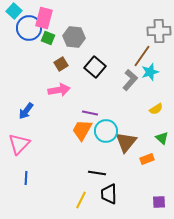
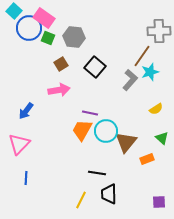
pink rectangle: rotated 70 degrees counterclockwise
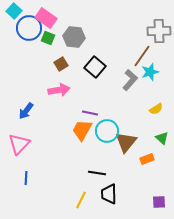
pink rectangle: moved 2 px right
cyan circle: moved 1 px right
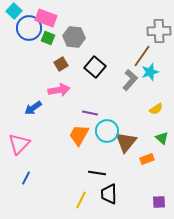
pink rectangle: rotated 15 degrees counterclockwise
blue arrow: moved 7 px right, 3 px up; rotated 18 degrees clockwise
orange trapezoid: moved 3 px left, 5 px down
blue line: rotated 24 degrees clockwise
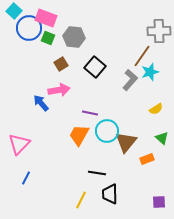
blue arrow: moved 8 px right, 5 px up; rotated 84 degrees clockwise
black trapezoid: moved 1 px right
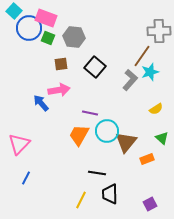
brown square: rotated 24 degrees clockwise
purple square: moved 9 px left, 2 px down; rotated 24 degrees counterclockwise
